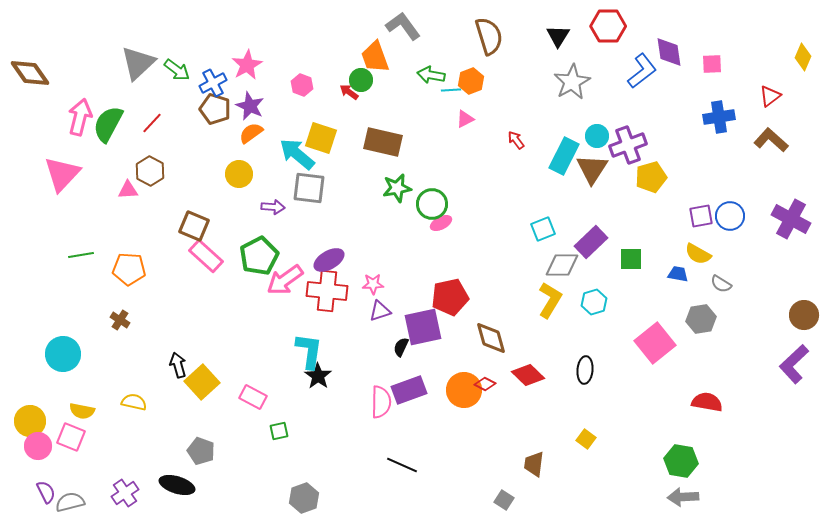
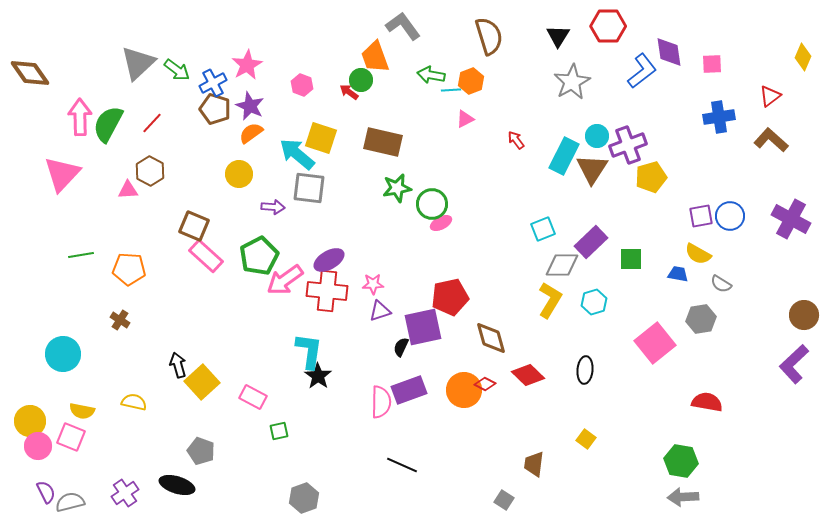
pink arrow at (80, 117): rotated 15 degrees counterclockwise
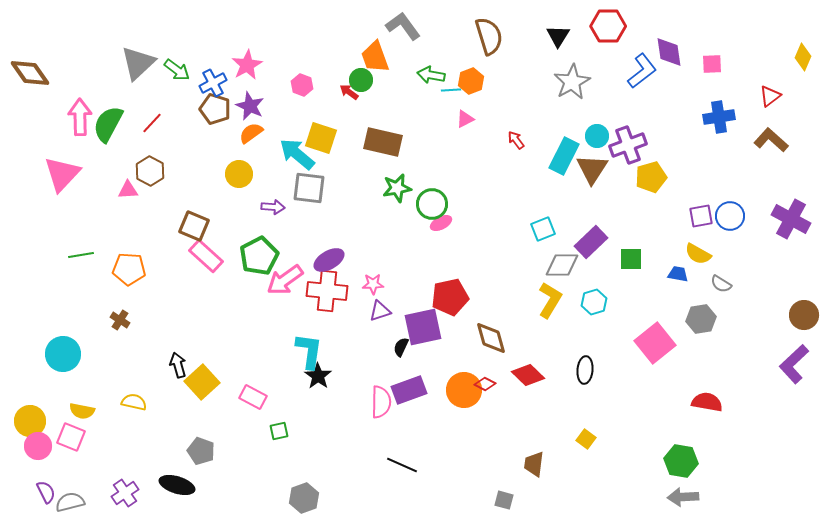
gray square at (504, 500): rotated 18 degrees counterclockwise
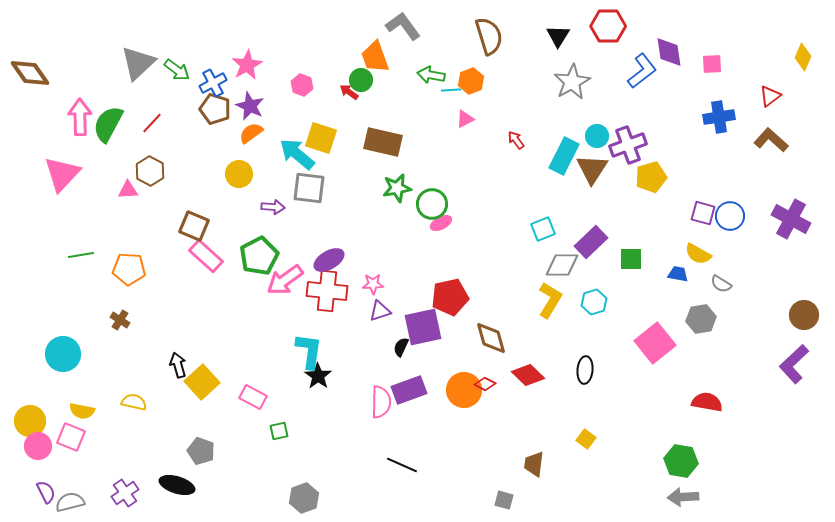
purple square at (701, 216): moved 2 px right, 3 px up; rotated 25 degrees clockwise
